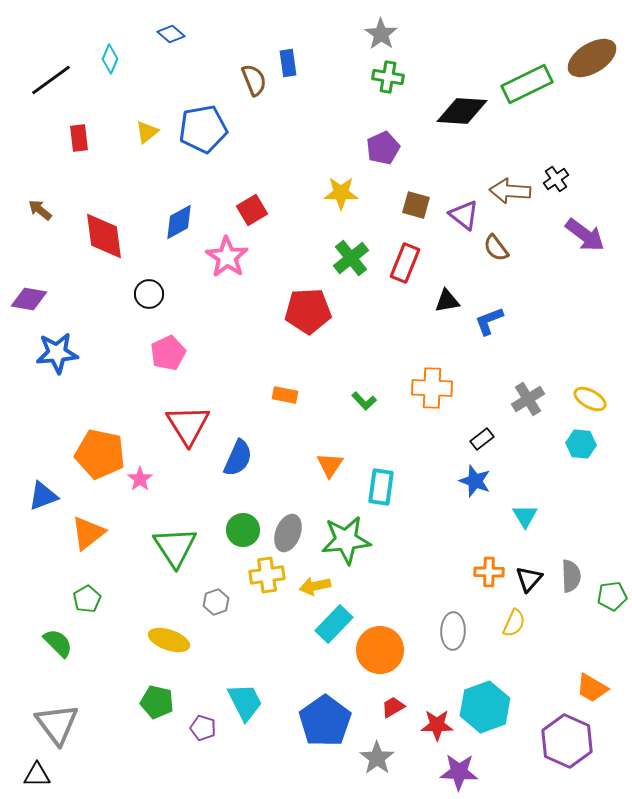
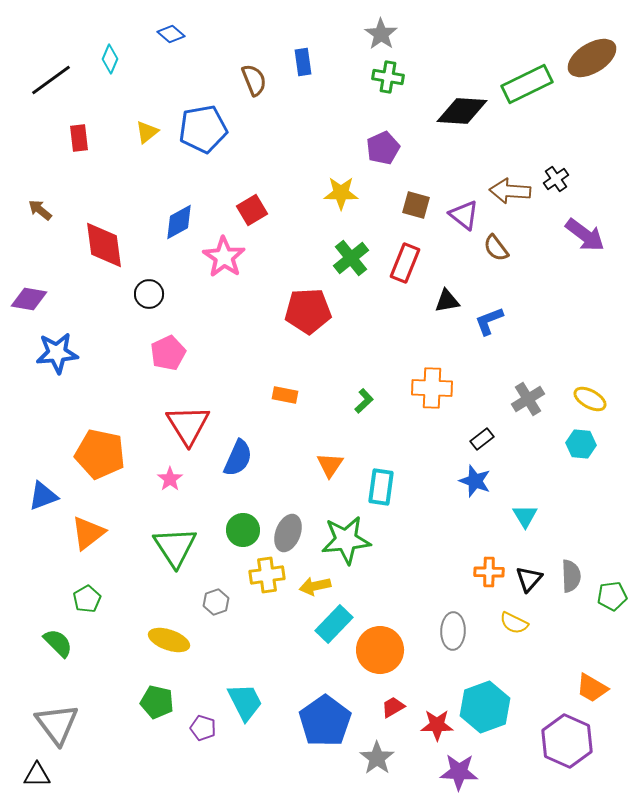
blue rectangle at (288, 63): moved 15 px right, 1 px up
red diamond at (104, 236): moved 9 px down
pink star at (227, 257): moved 3 px left
green L-shape at (364, 401): rotated 90 degrees counterclockwise
pink star at (140, 479): moved 30 px right
yellow semicircle at (514, 623): rotated 92 degrees clockwise
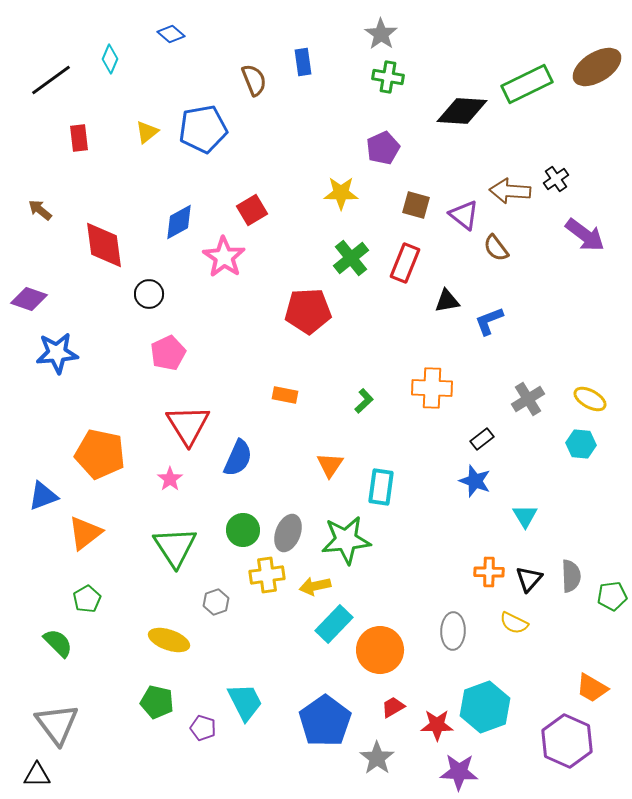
brown ellipse at (592, 58): moved 5 px right, 9 px down
purple diamond at (29, 299): rotated 9 degrees clockwise
orange triangle at (88, 533): moved 3 px left
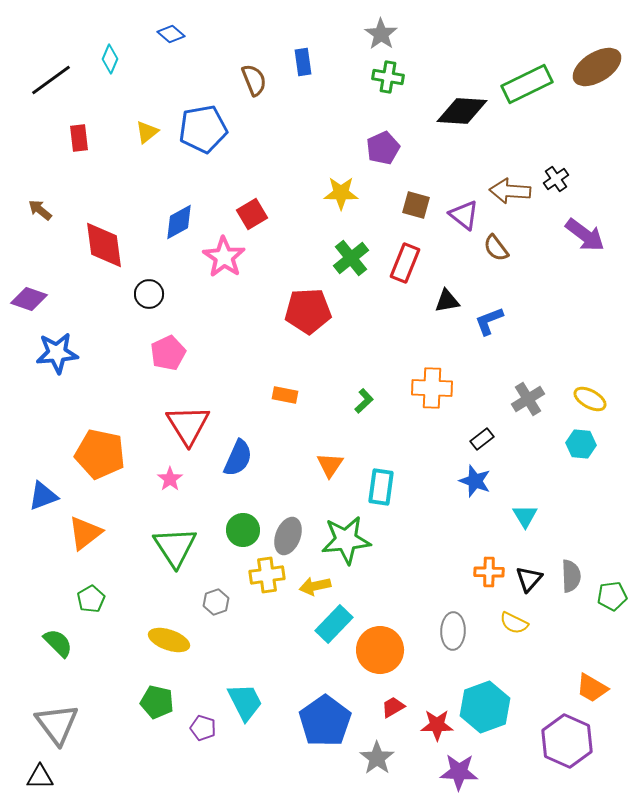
red square at (252, 210): moved 4 px down
gray ellipse at (288, 533): moved 3 px down
green pentagon at (87, 599): moved 4 px right
black triangle at (37, 775): moved 3 px right, 2 px down
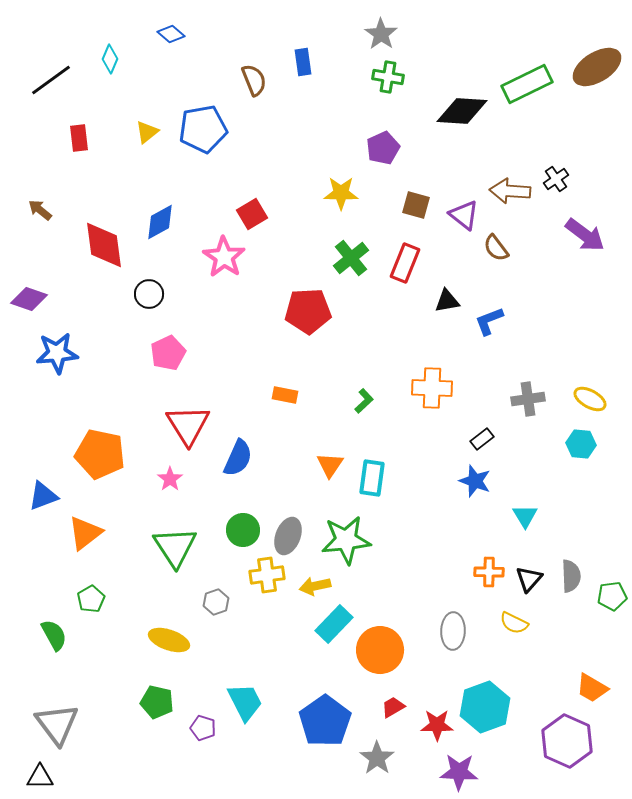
blue diamond at (179, 222): moved 19 px left
gray cross at (528, 399): rotated 24 degrees clockwise
cyan rectangle at (381, 487): moved 9 px left, 9 px up
green semicircle at (58, 643): moved 4 px left, 8 px up; rotated 16 degrees clockwise
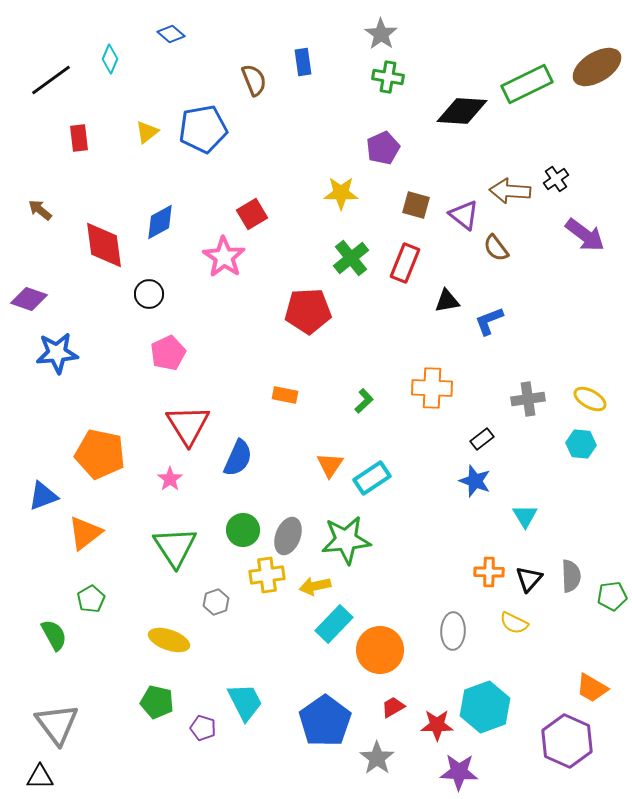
cyan rectangle at (372, 478): rotated 48 degrees clockwise
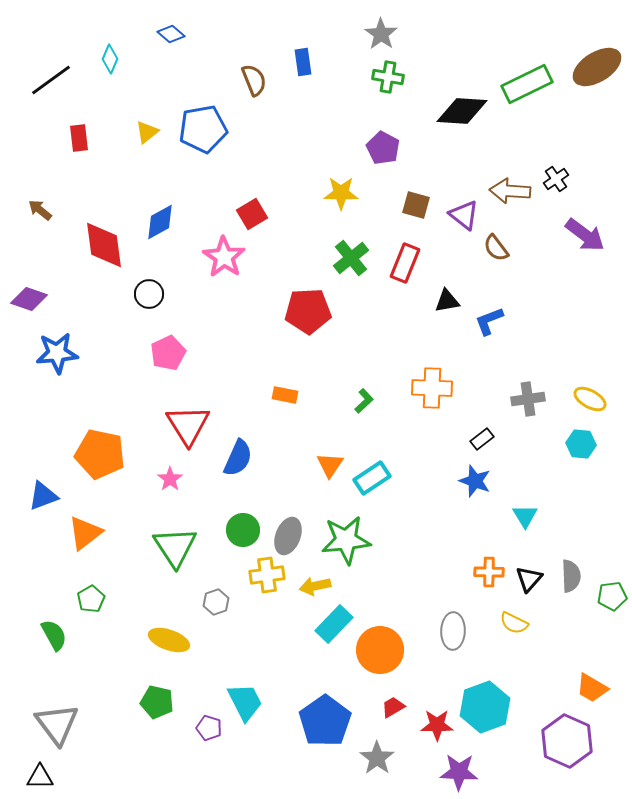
purple pentagon at (383, 148): rotated 20 degrees counterclockwise
purple pentagon at (203, 728): moved 6 px right
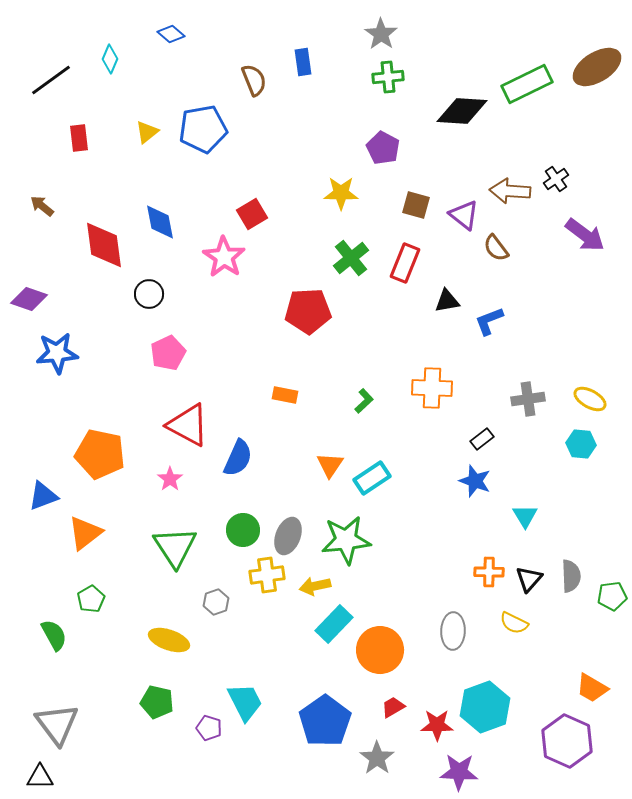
green cross at (388, 77): rotated 16 degrees counterclockwise
brown arrow at (40, 210): moved 2 px right, 4 px up
blue diamond at (160, 222): rotated 72 degrees counterclockwise
red triangle at (188, 425): rotated 30 degrees counterclockwise
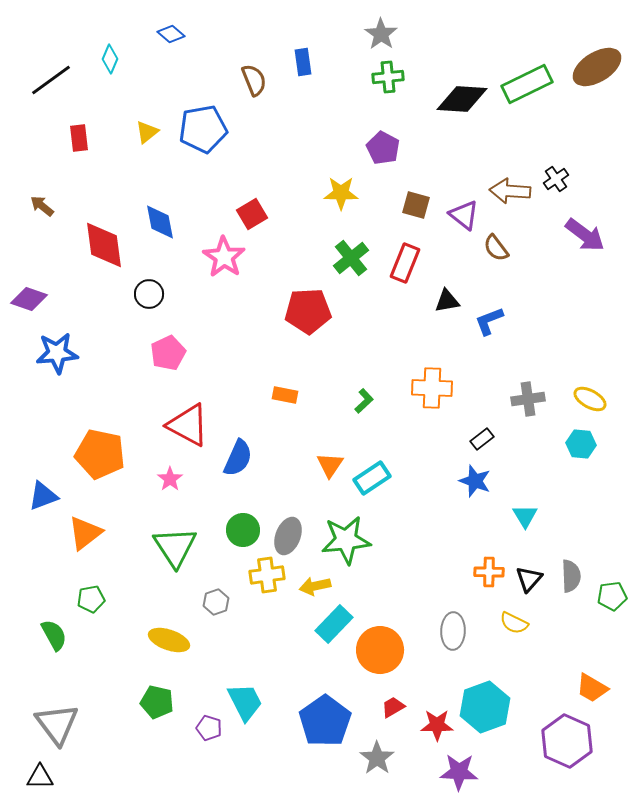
black diamond at (462, 111): moved 12 px up
green pentagon at (91, 599): rotated 20 degrees clockwise
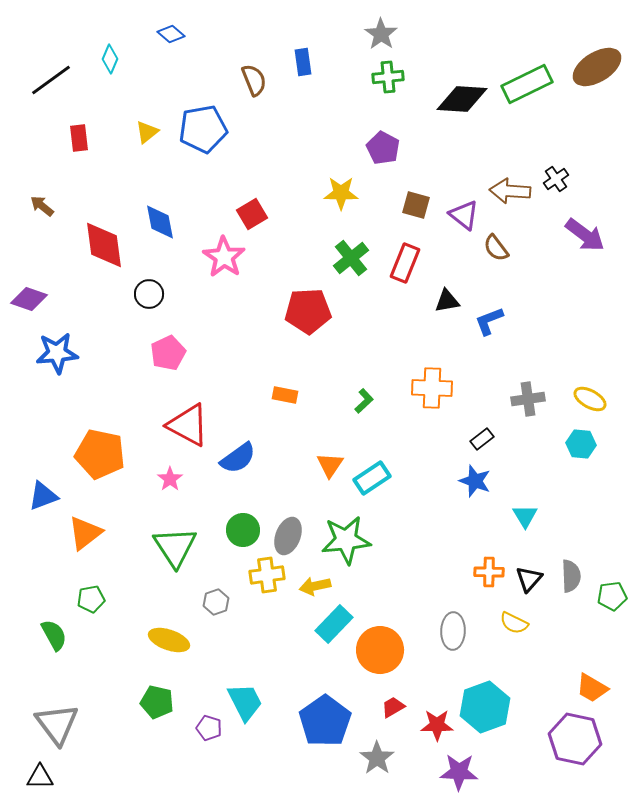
blue semicircle at (238, 458): rotated 30 degrees clockwise
purple hexagon at (567, 741): moved 8 px right, 2 px up; rotated 12 degrees counterclockwise
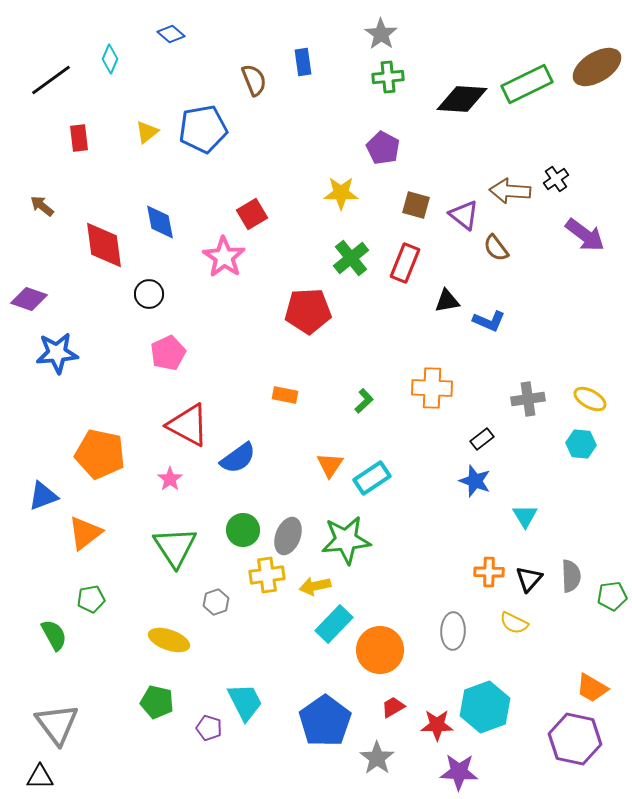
blue L-shape at (489, 321): rotated 136 degrees counterclockwise
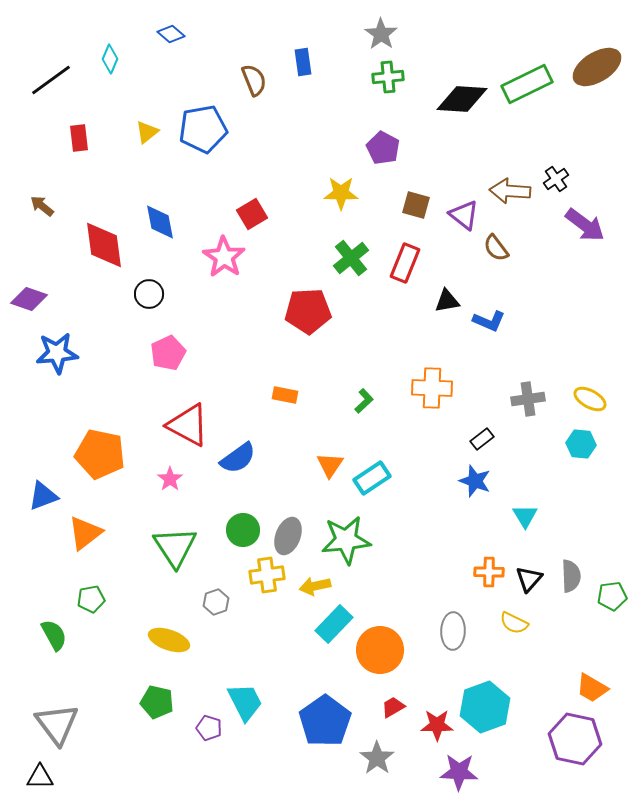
purple arrow at (585, 235): moved 10 px up
